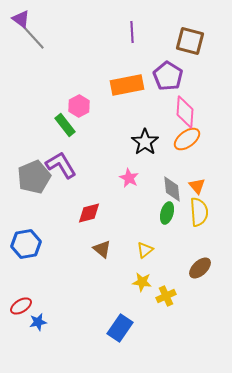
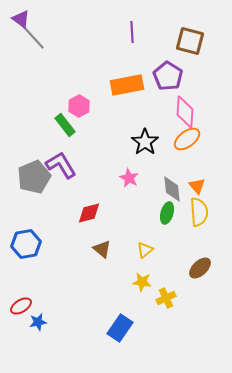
yellow cross: moved 2 px down
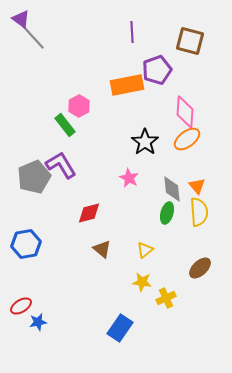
purple pentagon: moved 11 px left, 6 px up; rotated 20 degrees clockwise
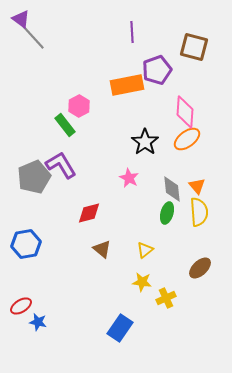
brown square: moved 4 px right, 6 px down
blue star: rotated 24 degrees clockwise
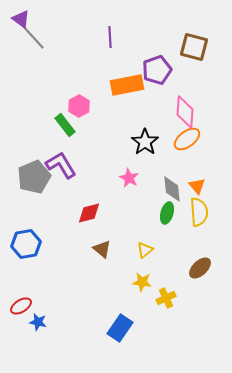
purple line: moved 22 px left, 5 px down
